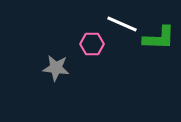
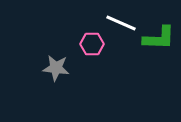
white line: moved 1 px left, 1 px up
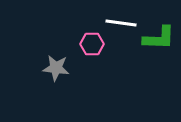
white line: rotated 16 degrees counterclockwise
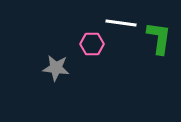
green L-shape: rotated 84 degrees counterclockwise
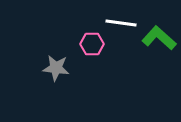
green L-shape: rotated 56 degrees counterclockwise
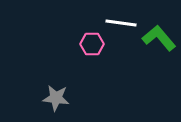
green L-shape: rotated 8 degrees clockwise
gray star: moved 30 px down
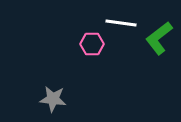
green L-shape: rotated 88 degrees counterclockwise
gray star: moved 3 px left, 1 px down
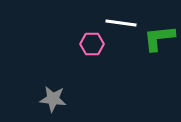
green L-shape: rotated 32 degrees clockwise
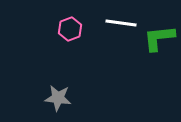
pink hexagon: moved 22 px left, 15 px up; rotated 20 degrees counterclockwise
gray star: moved 5 px right, 1 px up
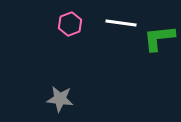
pink hexagon: moved 5 px up
gray star: moved 2 px right, 1 px down
